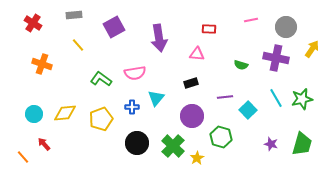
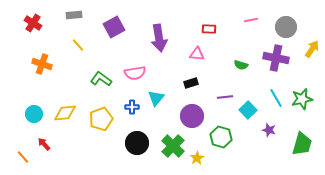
purple star: moved 2 px left, 14 px up
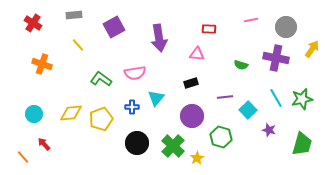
yellow diamond: moved 6 px right
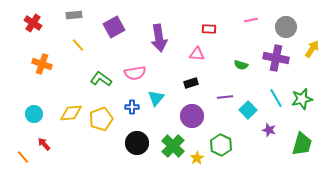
green hexagon: moved 8 px down; rotated 10 degrees clockwise
